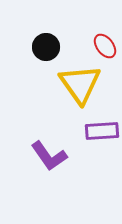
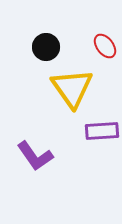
yellow triangle: moved 8 px left, 4 px down
purple L-shape: moved 14 px left
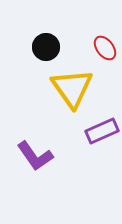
red ellipse: moved 2 px down
purple rectangle: rotated 20 degrees counterclockwise
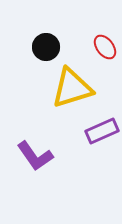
red ellipse: moved 1 px up
yellow triangle: rotated 48 degrees clockwise
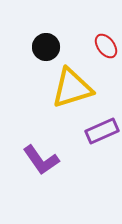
red ellipse: moved 1 px right, 1 px up
purple L-shape: moved 6 px right, 4 px down
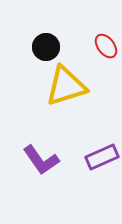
yellow triangle: moved 6 px left, 2 px up
purple rectangle: moved 26 px down
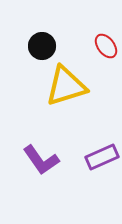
black circle: moved 4 px left, 1 px up
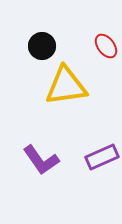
yellow triangle: rotated 9 degrees clockwise
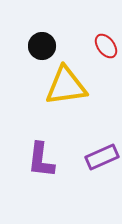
purple L-shape: rotated 42 degrees clockwise
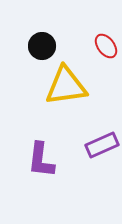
purple rectangle: moved 12 px up
